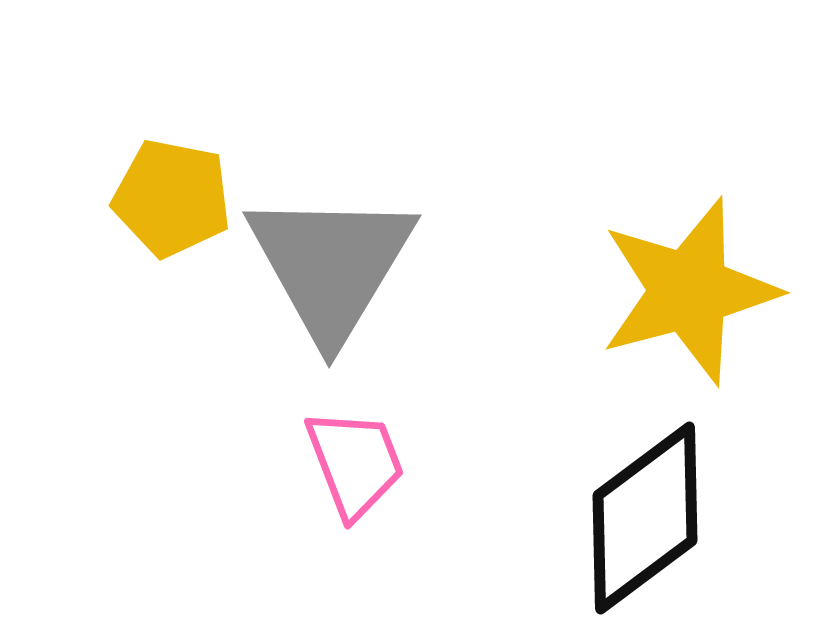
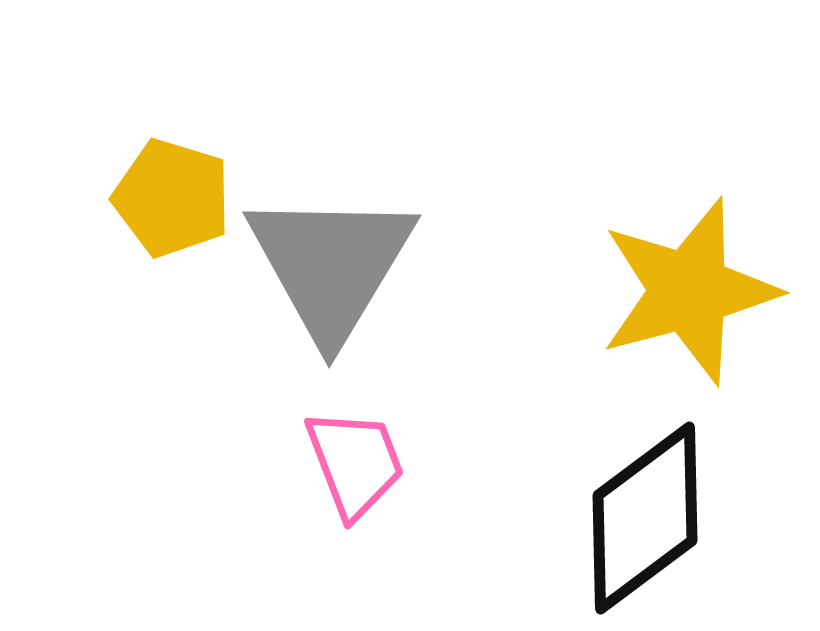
yellow pentagon: rotated 6 degrees clockwise
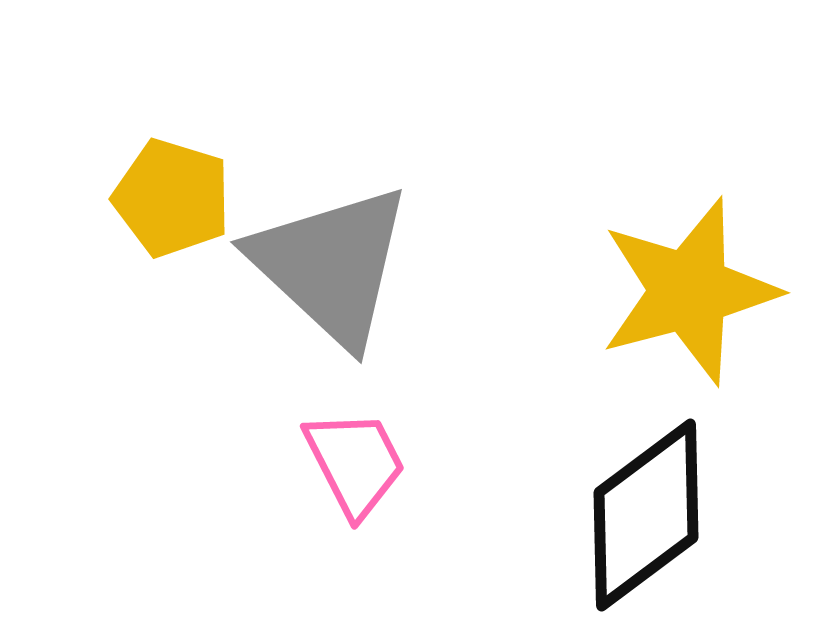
gray triangle: rotated 18 degrees counterclockwise
pink trapezoid: rotated 6 degrees counterclockwise
black diamond: moved 1 px right, 3 px up
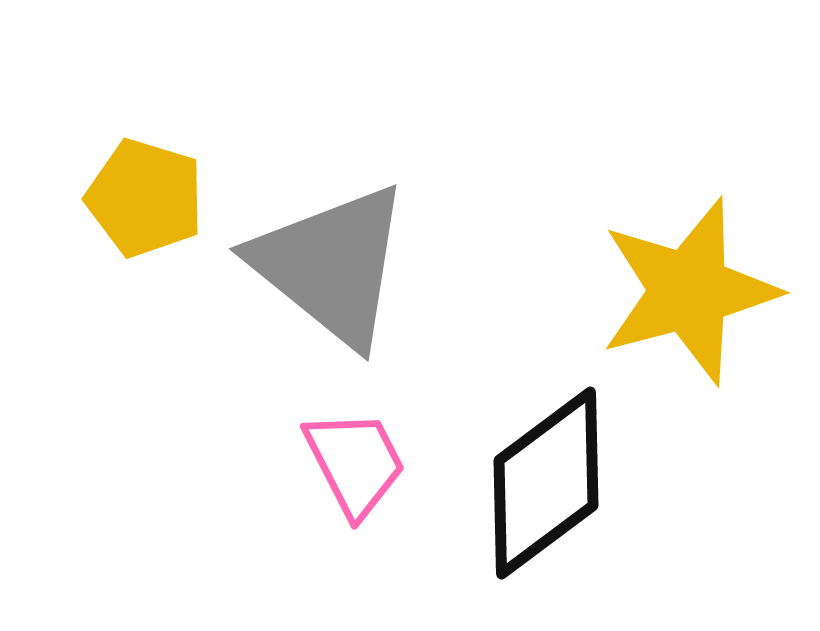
yellow pentagon: moved 27 px left
gray triangle: rotated 4 degrees counterclockwise
black diamond: moved 100 px left, 32 px up
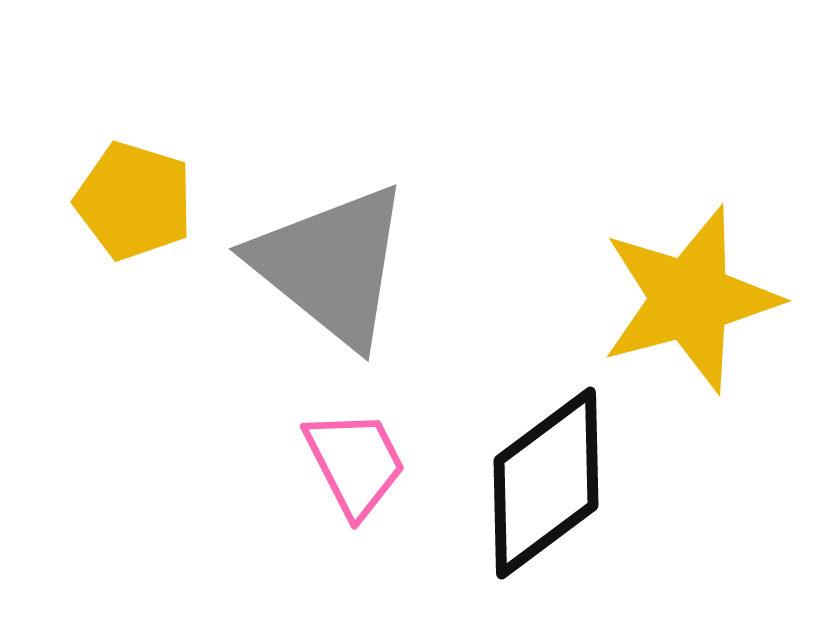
yellow pentagon: moved 11 px left, 3 px down
yellow star: moved 1 px right, 8 px down
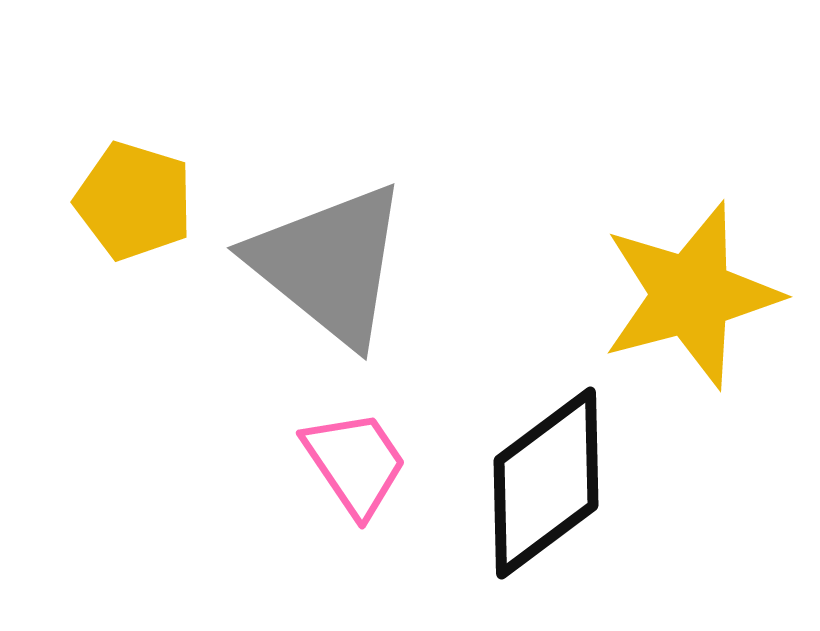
gray triangle: moved 2 px left, 1 px up
yellow star: moved 1 px right, 4 px up
pink trapezoid: rotated 7 degrees counterclockwise
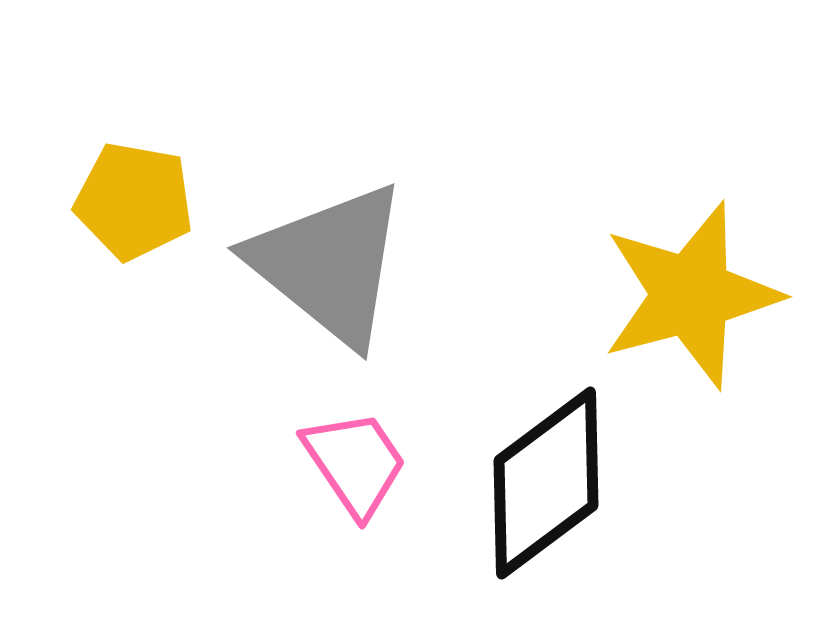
yellow pentagon: rotated 7 degrees counterclockwise
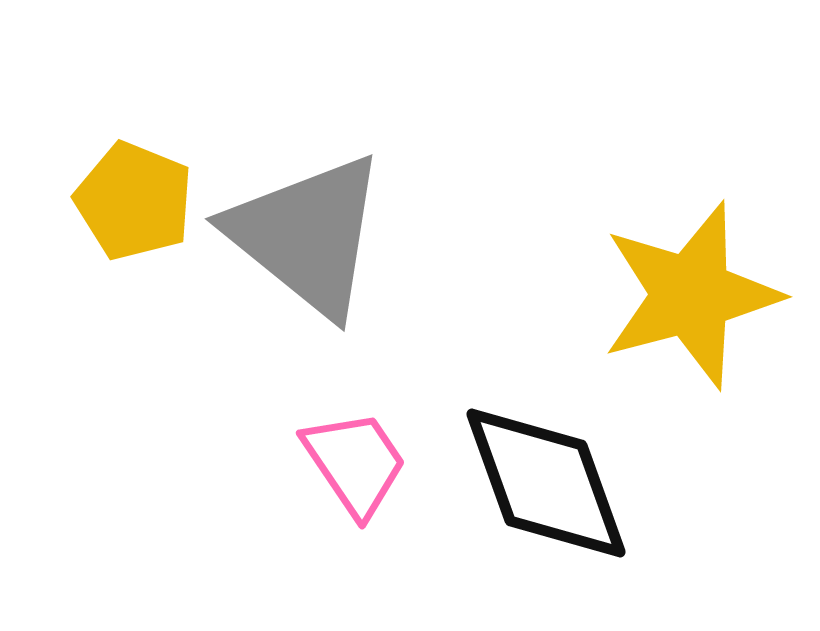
yellow pentagon: rotated 12 degrees clockwise
gray triangle: moved 22 px left, 29 px up
black diamond: rotated 73 degrees counterclockwise
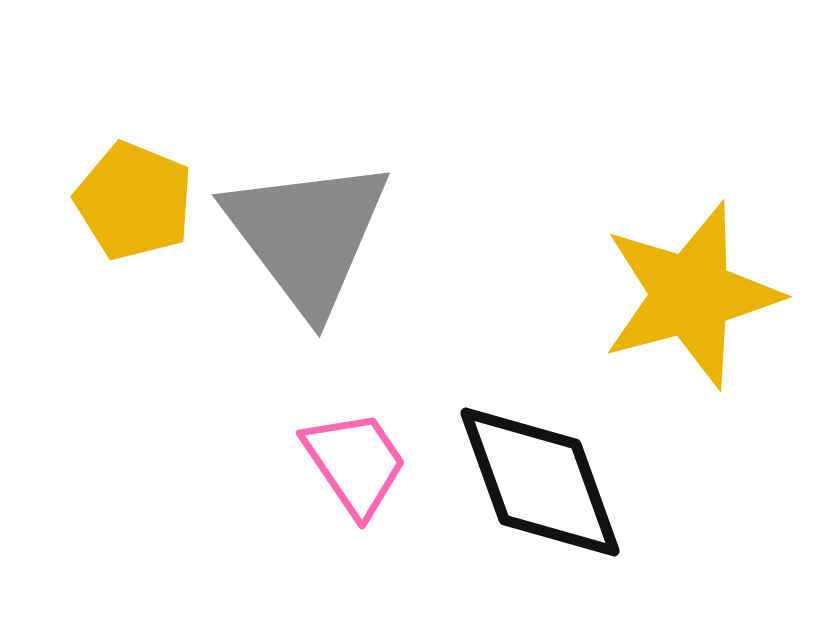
gray triangle: rotated 14 degrees clockwise
black diamond: moved 6 px left, 1 px up
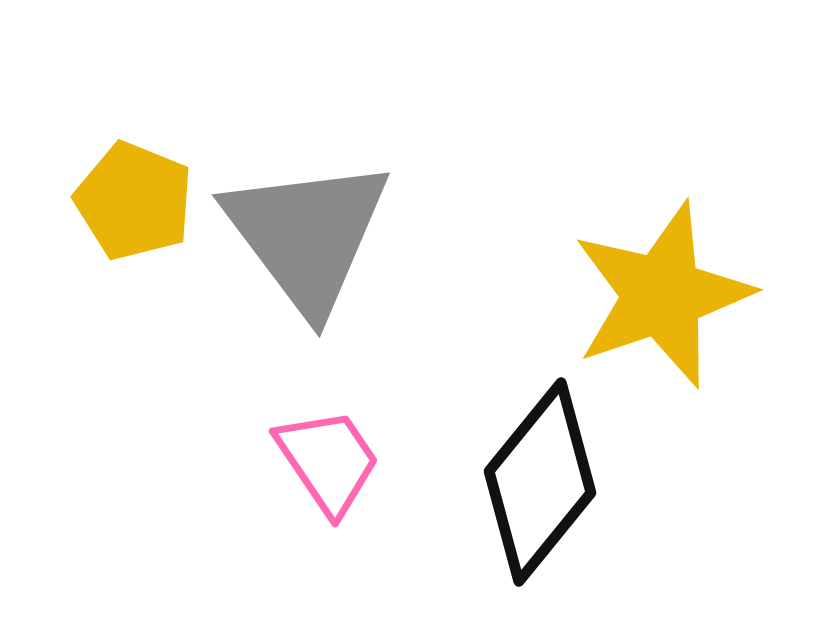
yellow star: moved 29 px left; rotated 4 degrees counterclockwise
pink trapezoid: moved 27 px left, 2 px up
black diamond: rotated 59 degrees clockwise
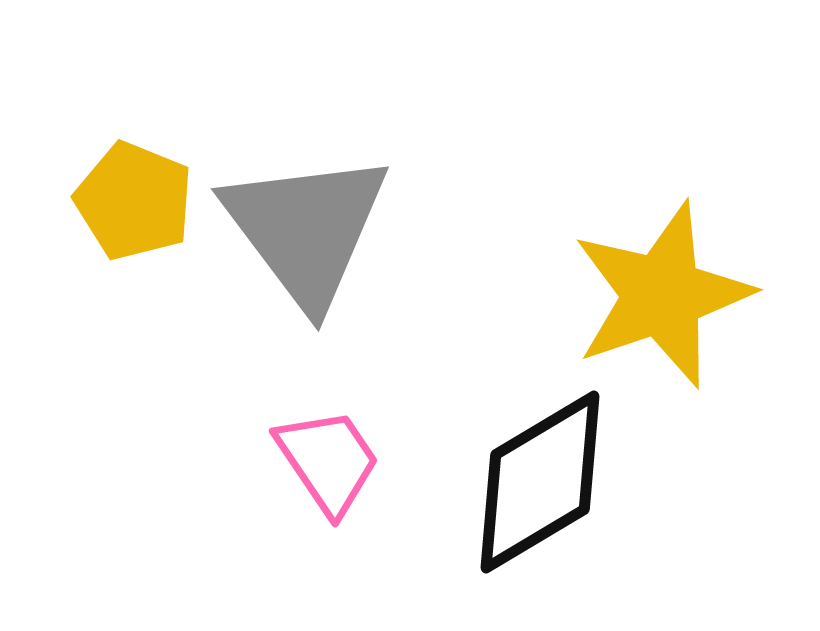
gray triangle: moved 1 px left, 6 px up
black diamond: rotated 20 degrees clockwise
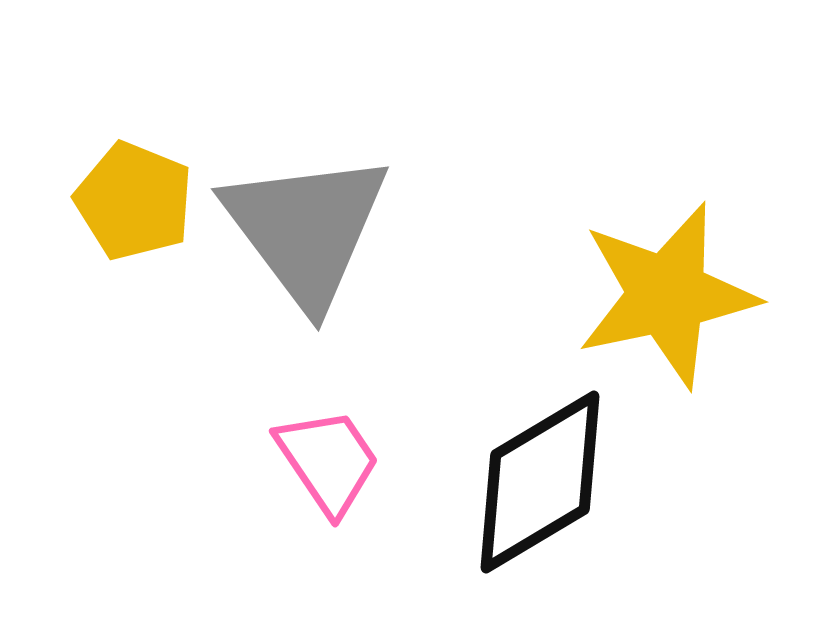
yellow star: moved 5 px right; rotated 7 degrees clockwise
